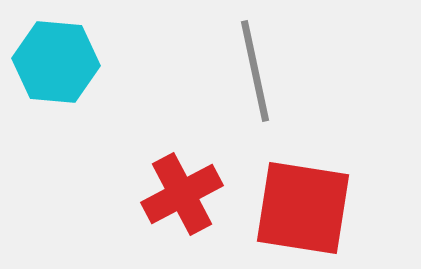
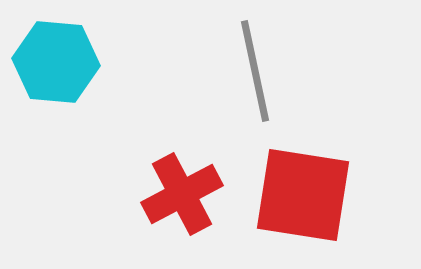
red square: moved 13 px up
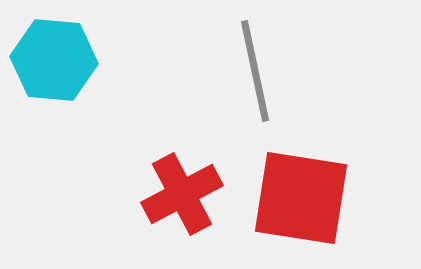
cyan hexagon: moved 2 px left, 2 px up
red square: moved 2 px left, 3 px down
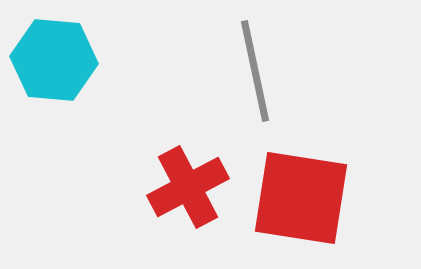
red cross: moved 6 px right, 7 px up
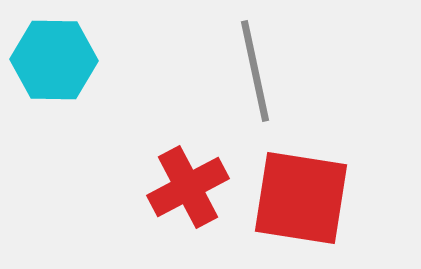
cyan hexagon: rotated 4 degrees counterclockwise
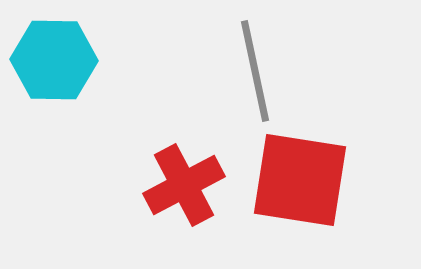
red cross: moved 4 px left, 2 px up
red square: moved 1 px left, 18 px up
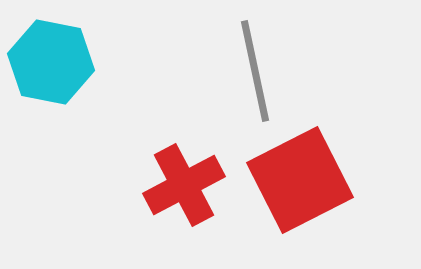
cyan hexagon: moved 3 px left, 2 px down; rotated 10 degrees clockwise
red square: rotated 36 degrees counterclockwise
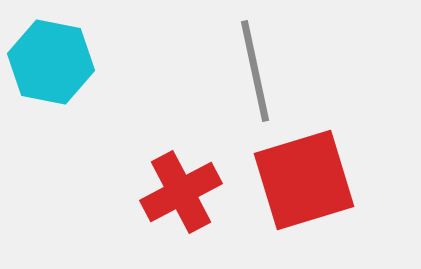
red square: moved 4 px right; rotated 10 degrees clockwise
red cross: moved 3 px left, 7 px down
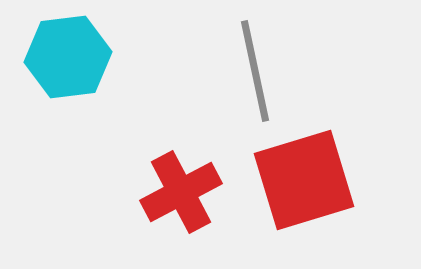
cyan hexagon: moved 17 px right, 5 px up; rotated 18 degrees counterclockwise
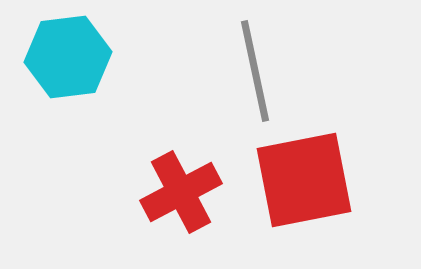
red square: rotated 6 degrees clockwise
